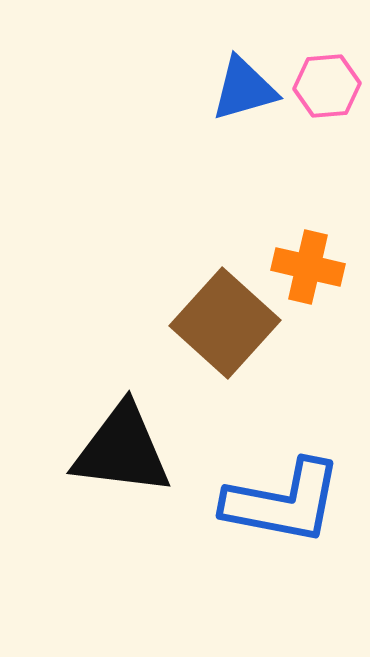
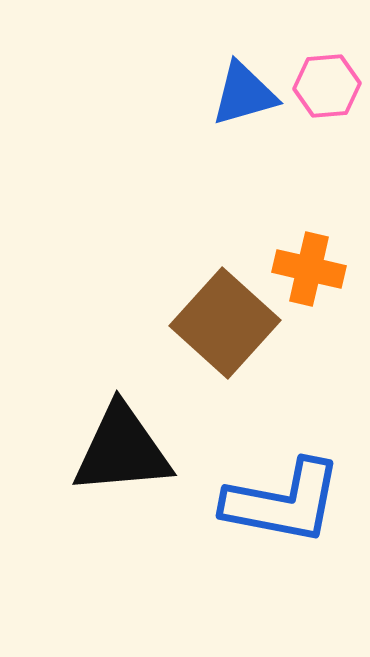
blue triangle: moved 5 px down
orange cross: moved 1 px right, 2 px down
black triangle: rotated 12 degrees counterclockwise
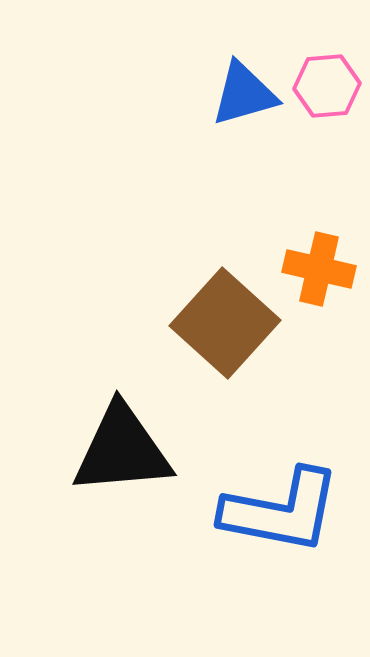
orange cross: moved 10 px right
blue L-shape: moved 2 px left, 9 px down
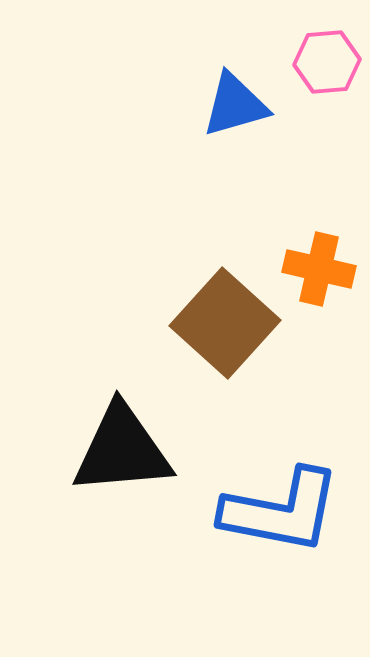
pink hexagon: moved 24 px up
blue triangle: moved 9 px left, 11 px down
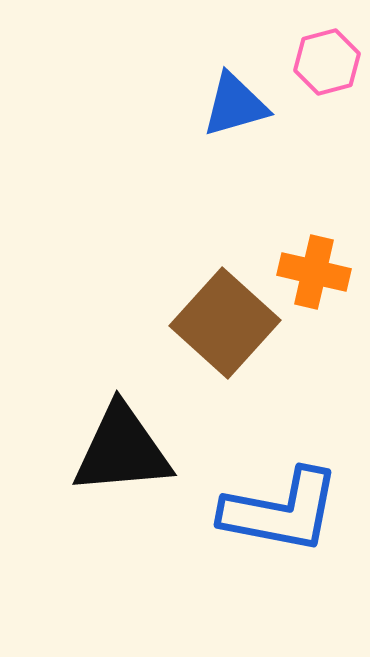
pink hexagon: rotated 10 degrees counterclockwise
orange cross: moved 5 px left, 3 px down
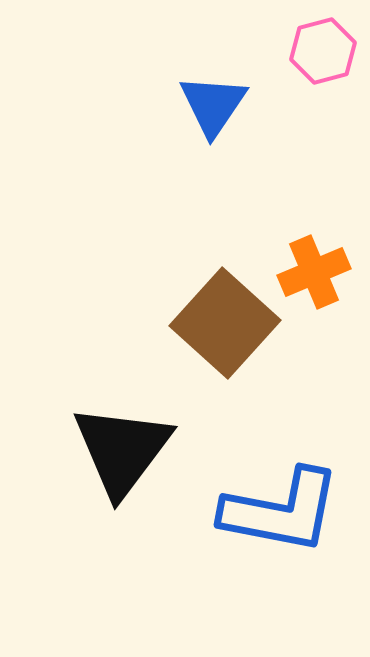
pink hexagon: moved 4 px left, 11 px up
blue triangle: moved 22 px left; rotated 40 degrees counterclockwise
orange cross: rotated 36 degrees counterclockwise
black triangle: rotated 48 degrees counterclockwise
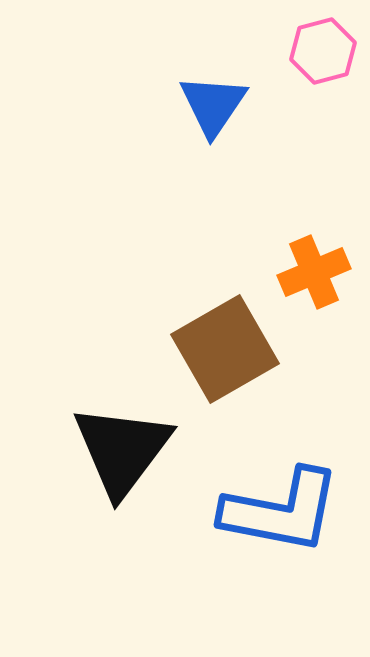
brown square: moved 26 px down; rotated 18 degrees clockwise
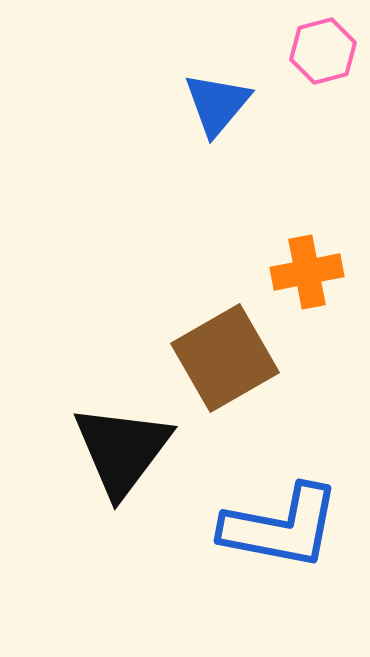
blue triangle: moved 4 px right, 1 px up; rotated 6 degrees clockwise
orange cross: moved 7 px left; rotated 12 degrees clockwise
brown square: moved 9 px down
blue L-shape: moved 16 px down
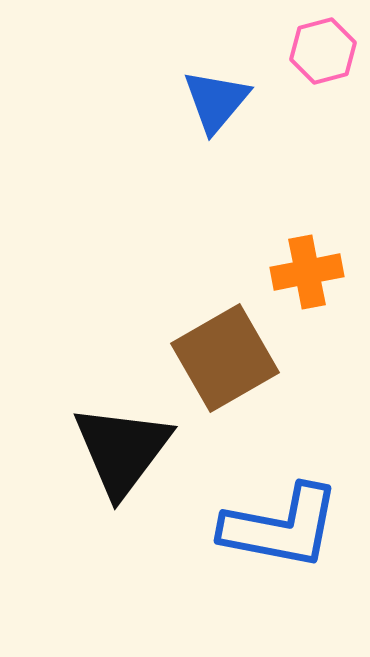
blue triangle: moved 1 px left, 3 px up
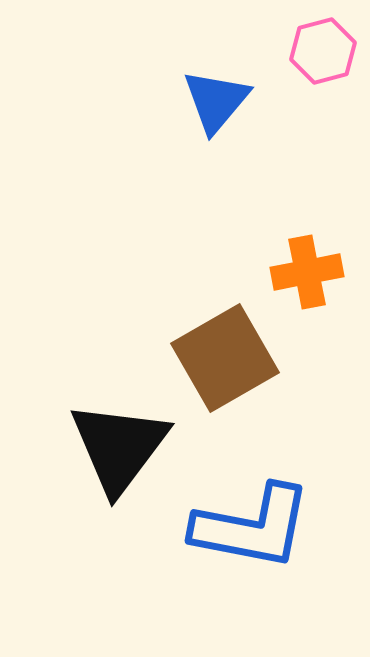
black triangle: moved 3 px left, 3 px up
blue L-shape: moved 29 px left
